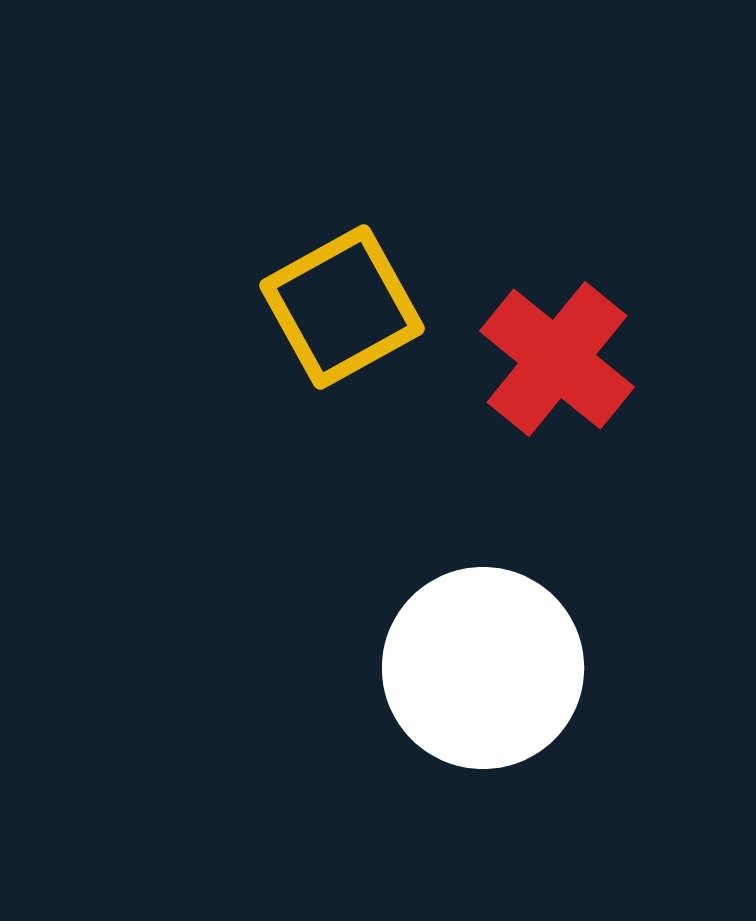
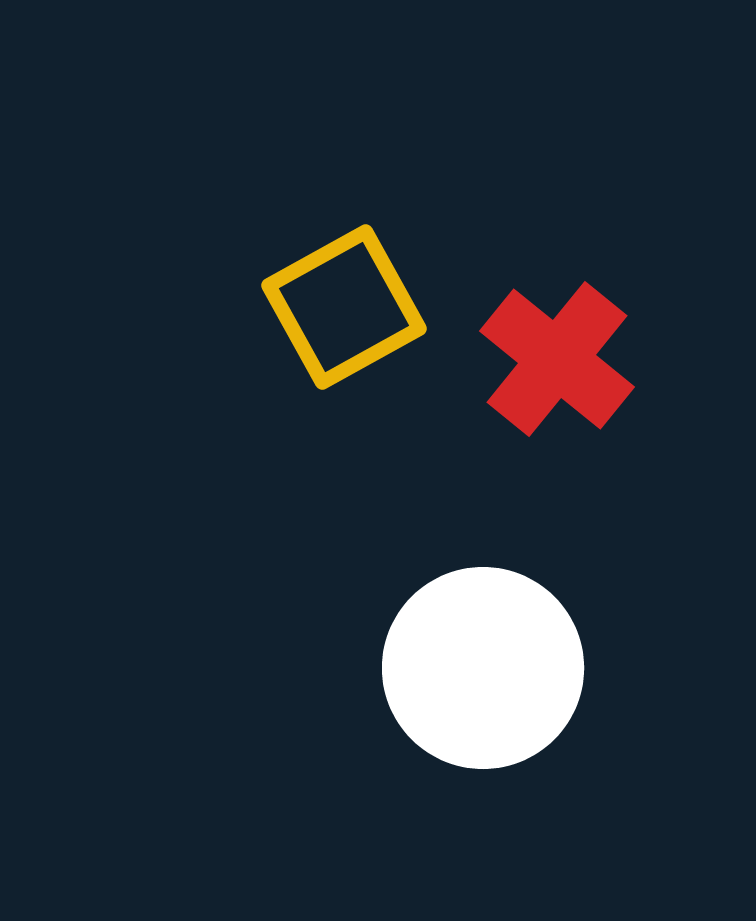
yellow square: moved 2 px right
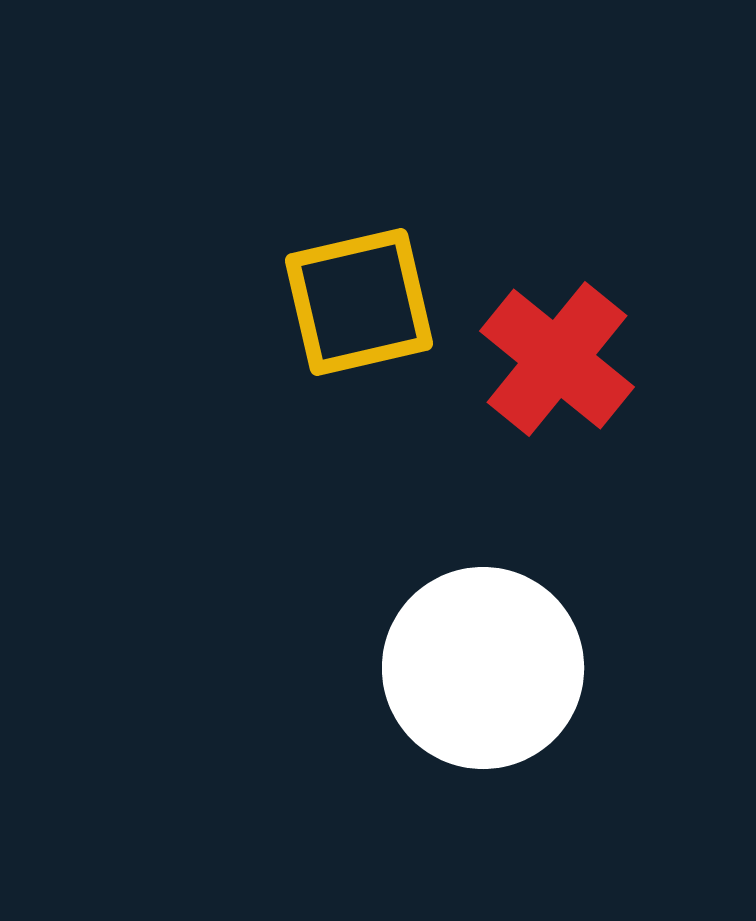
yellow square: moved 15 px right, 5 px up; rotated 16 degrees clockwise
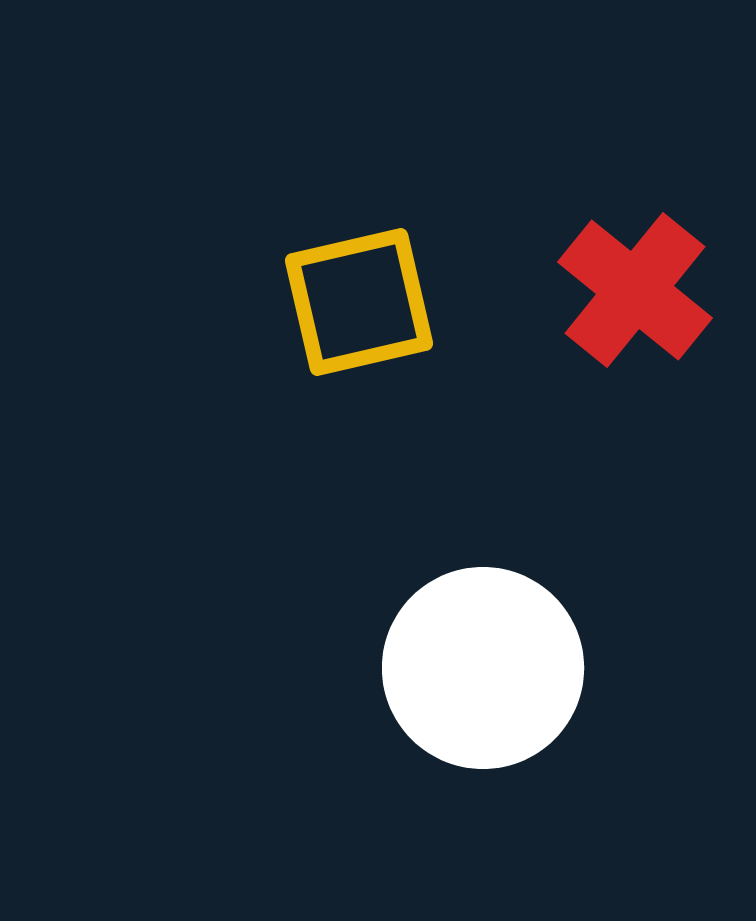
red cross: moved 78 px right, 69 px up
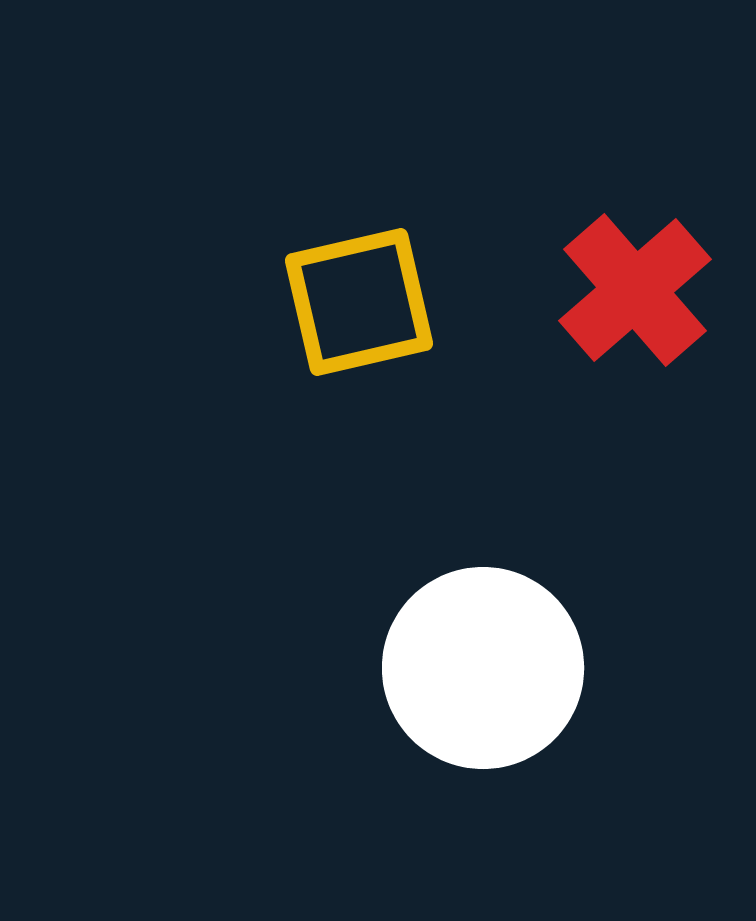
red cross: rotated 10 degrees clockwise
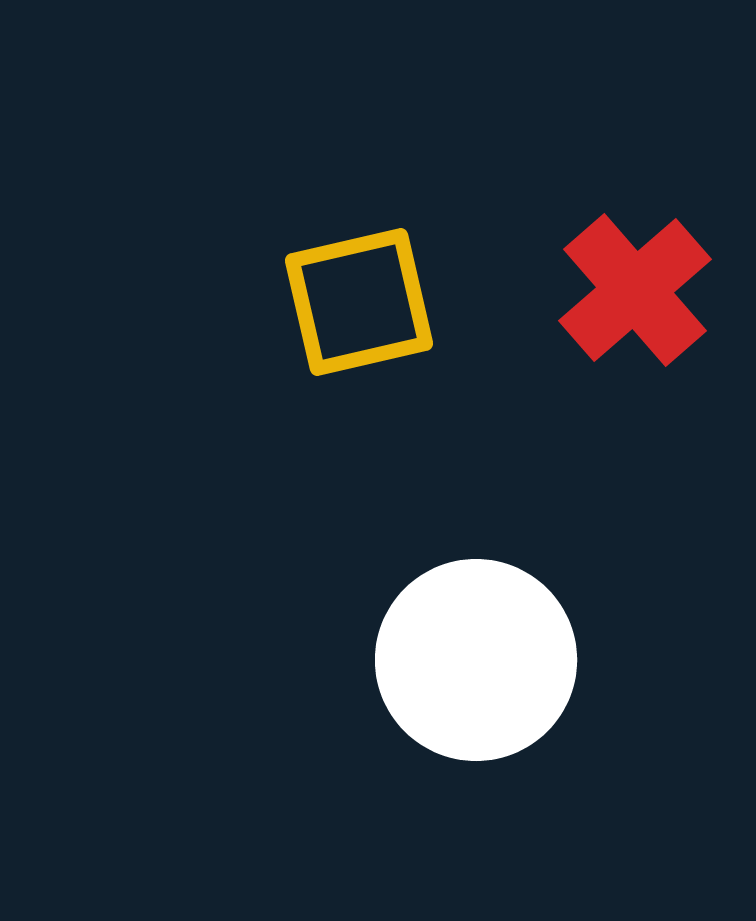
white circle: moved 7 px left, 8 px up
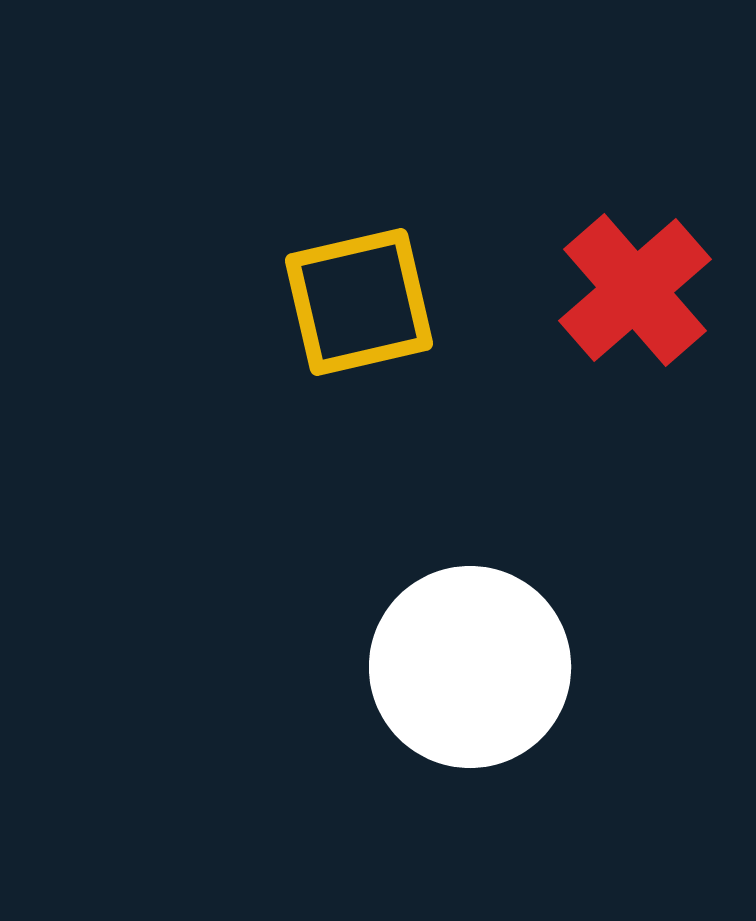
white circle: moved 6 px left, 7 px down
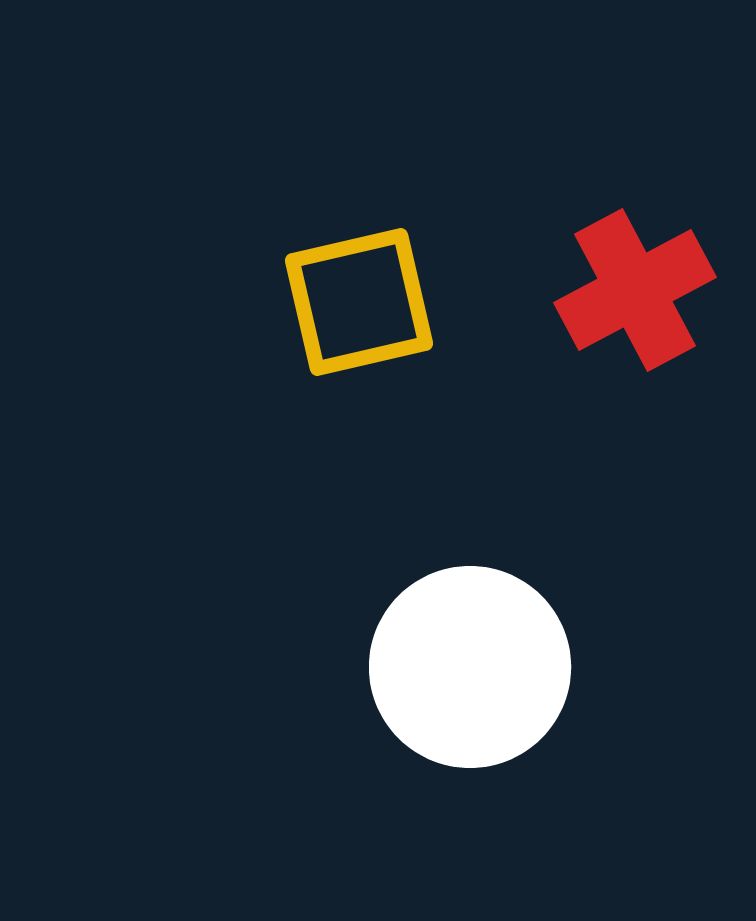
red cross: rotated 13 degrees clockwise
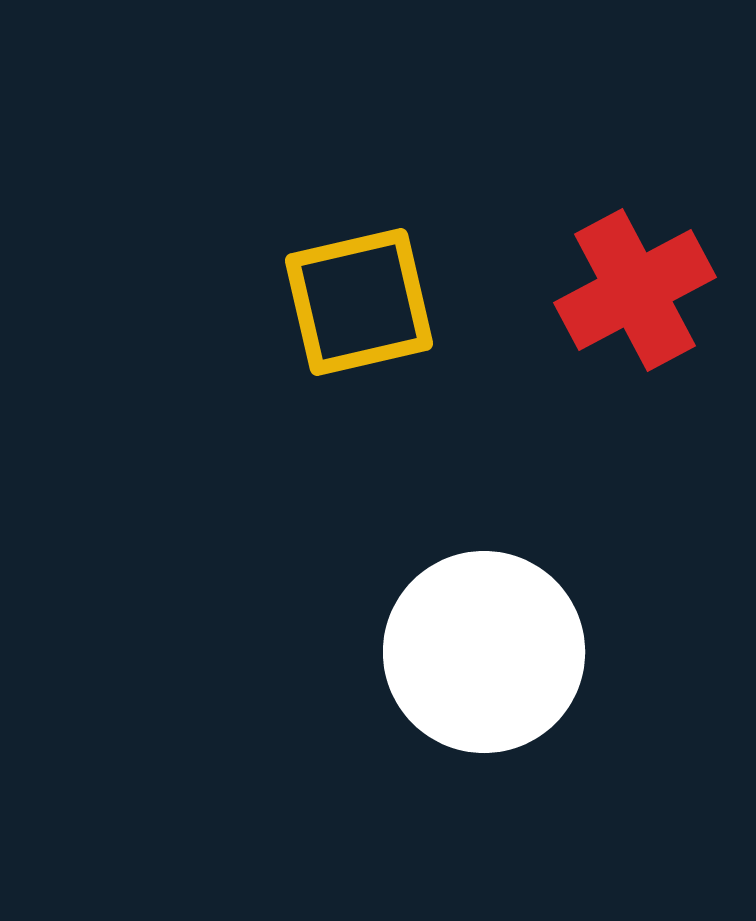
white circle: moved 14 px right, 15 px up
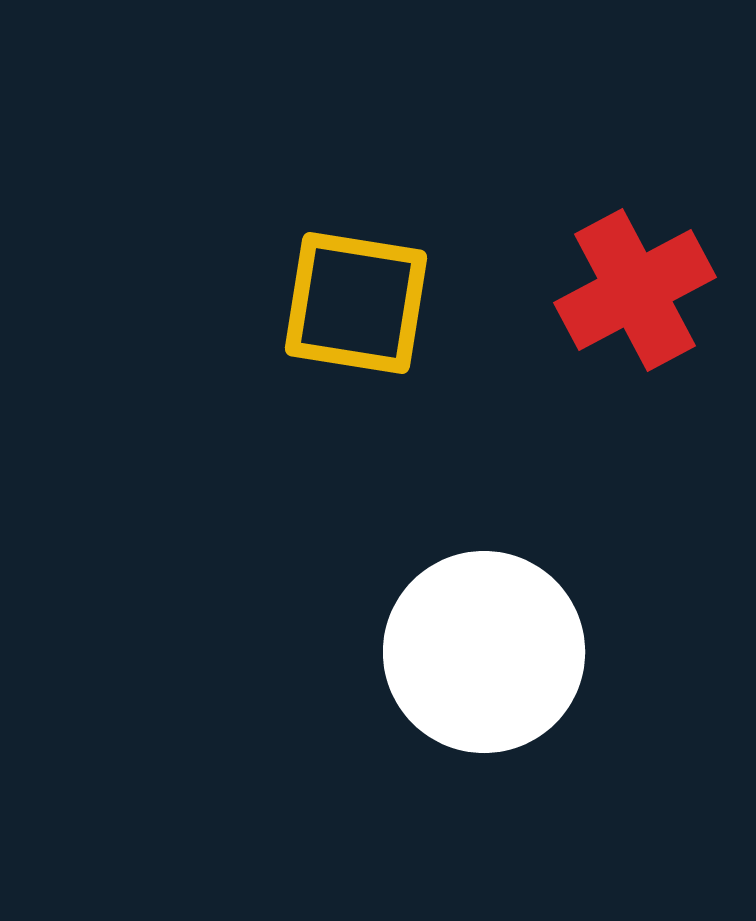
yellow square: moved 3 px left, 1 px down; rotated 22 degrees clockwise
